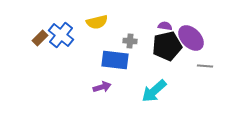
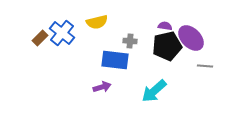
blue cross: moved 1 px right, 2 px up
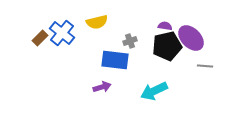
gray cross: rotated 24 degrees counterclockwise
cyan arrow: rotated 16 degrees clockwise
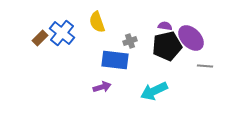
yellow semicircle: rotated 85 degrees clockwise
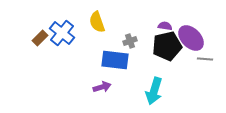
gray line: moved 7 px up
cyan arrow: rotated 48 degrees counterclockwise
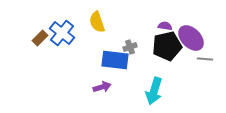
gray cross: moved 6 px down
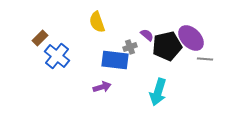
purple semicircle: moved 18 px left, 9 px down; rotated 32 degrees clockwise
blue cross: moved 5 px left, 23 px down
cyan arrow: moved 4 px right, 1 px down
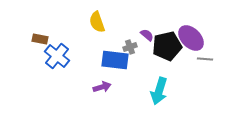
brown rectangle: moved 1 px down; rotated 56 degrees clockwise
cyan arrow: moved 1 px right, 1 px up
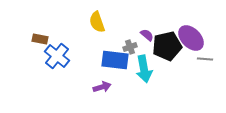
cyan arrow: moved 15 px left, 22 px up; rotated 28 degrees counterclockwise
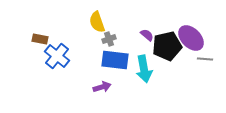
gray cross: moved 21 px left, 8 px up
